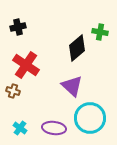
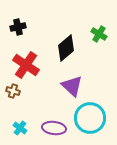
green cross: moved 1 px left, 2 px down; rotated 21 degrees clockwise
black diamond: moved 11 px left
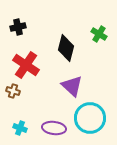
black diamond: rotated 36 degrees counterclockwise
cyan cross: rotated 16 degrees counterclockwise
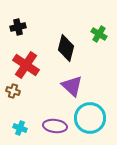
purple ellipse: moved 1 px right, 2 px up
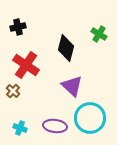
brown cross: rotated 24 degrees clockwise
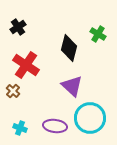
black cross: rotated 21 degrees counterclockwise
green cross: moved 1 px left
black diamond: moved 3 px right
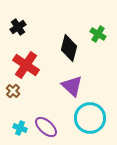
purple ellipse: moved 9 px left, 1 px down; rotated 35 degrees clockwise
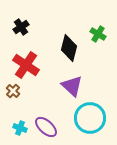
black cross: moved 3 px right
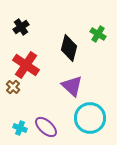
brown cross: moved 4 px up
